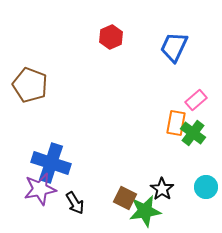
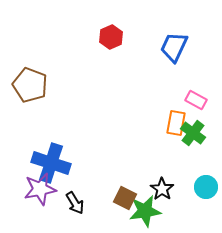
pink rectangle: rotated 70 degrees clockwise
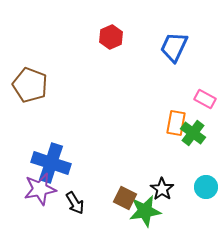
pink rectangle: moved 9 px right, 1 px up
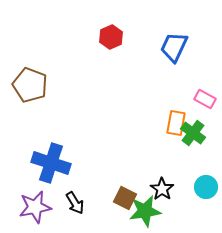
purple star: moved 5 px left, 18 px down
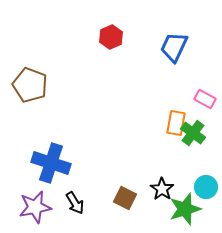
green star: moved 40 px right, 2 px up; rotated 8 degrees counterclockwise
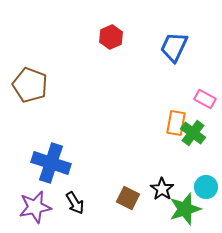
brown square: moved 3 px right
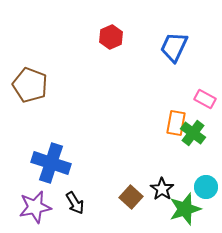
brown square: moved 3 px right, 1 px up; rotated 15 degrees clockwise
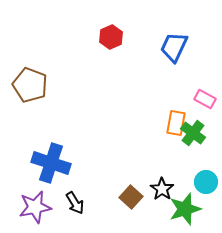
cyan circle: moved 5 px up
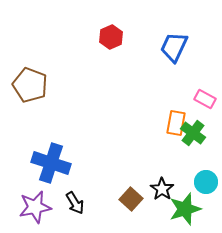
brown square: moved 2 px down
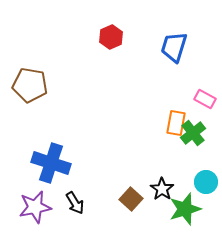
blue trapezoid: rotated 8 degrees counterclockwise
brown pentagon: rotated 12 degrees counterclockwise
green cross: rotated 15 degrees clockwise
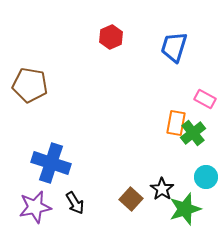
cyan circle: moved 5 px up
